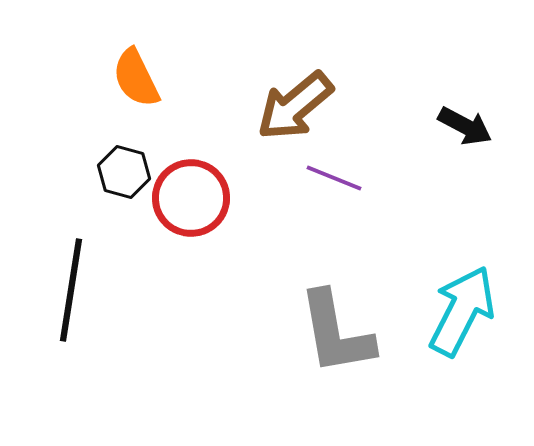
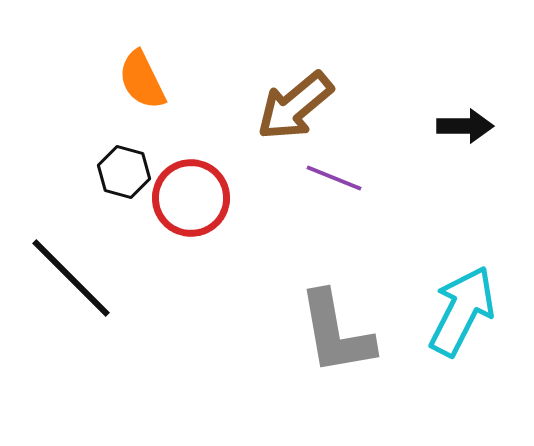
orange semicircle: moved 6 px right, 2 px down
black arrow: rotated 28 degrees counterclockwise
black line: moved 12 px up; rotated 54 degrees counterclockwise
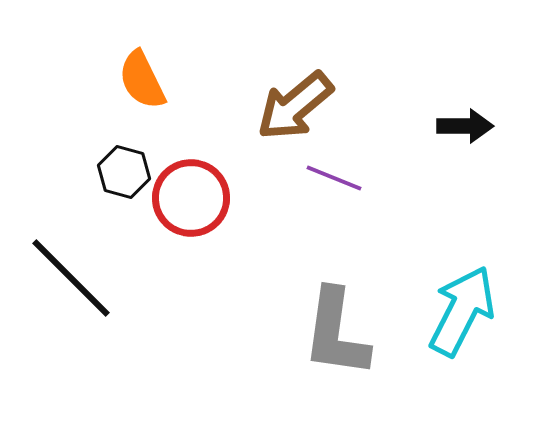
gray L-shape: rotated 18 degrees clockwise
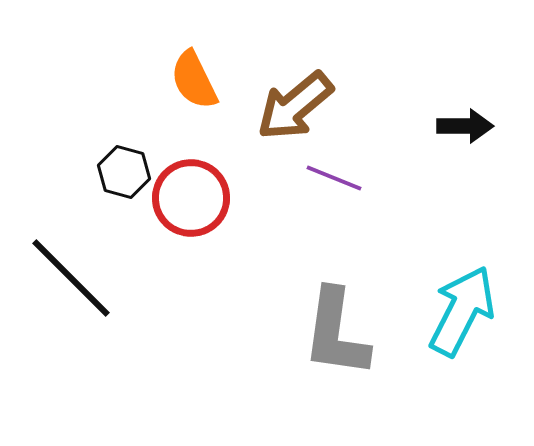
orange semicircle: moved 52 px right
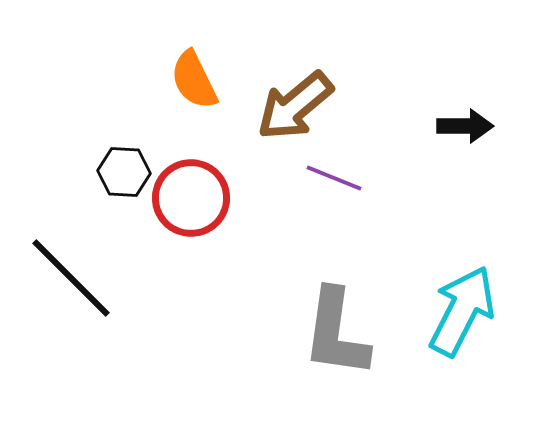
black hexagon: rotated 12 degrees counterclockwise
